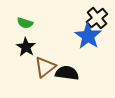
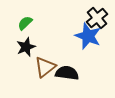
green semicircle: rotated 119 degrees clockwise
blue star: rotated 12 degrees counterclockwise
black star: rotated 18 degrees clockwise
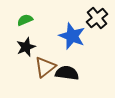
green semicircle: moved 3 px up; rotated 21 degrees clockwise
blue star: moved 16 px left
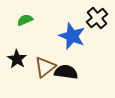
black star: moved 9 px left, 12 px down; rotated 18 degrees counterclockwise
black semicircle: moved 1 px left, 1 px up
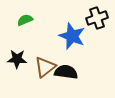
black cross: rotated 20 degrees clockwise
black star: rotated 30 degrees counterclockwise
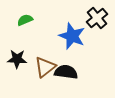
black cross: rotated 20 degrees counterclockwise
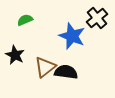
black star: moved 2 px left, 4 px up; rotated 24 degrees clockwise
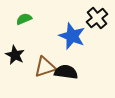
green semicircle: moved 1 px left, 1 px up
brown triangle: rotated 20 degrees clockwise
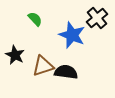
green semicircle: moved 11 px right; rotated 70 degrees clockwise
blue star: moved 1 px up
brown triangle: moved 2 px left, 1 px up
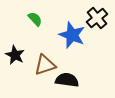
brown triangle: moved 2 px right, 1 px up
black semicircle: moved 1 px right, 8 px down
